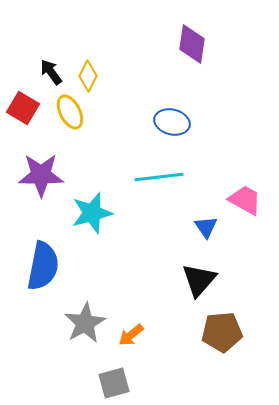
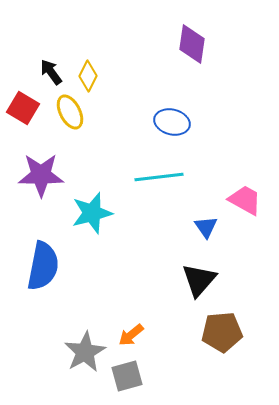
gray star: moved 29 px down
gray square: moved 13 px right, 7 px up
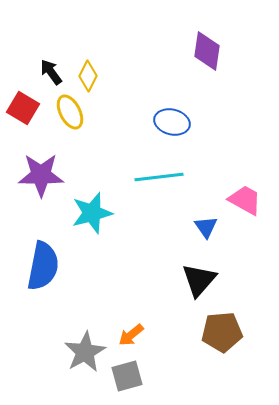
purple diamond: moved 15 px right, 7 px down
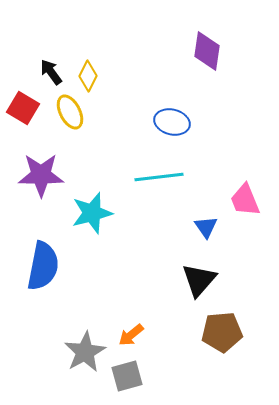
pink trapezoid: rotated 141 degrees counterclockwise
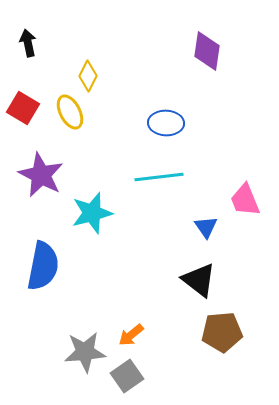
black arrow: moved 23 px left, 29 px up; rotated 24 degrees clockwise
blue ellipse: moved 6 px left, 1 px down; rotated 12 degrees counterclockwise
purple star: rotated 27 degrees clockwise
black triangle: rotated 33 degrees counterclockwise
gray star: rotated 24 degrees clockwise
gray square: rotated 20 degrees counterclockwise
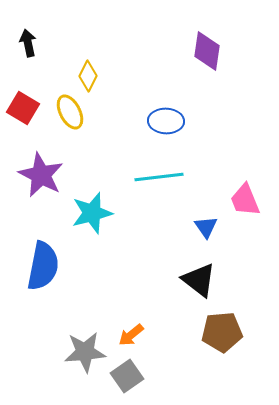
blue ellipse: moved 2 px up
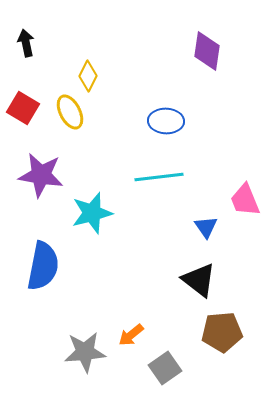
black arrow: moved 2 px left
purple star: rotated 18 degrees counterclockwise
gray square: moved 38 px right, 8 px up
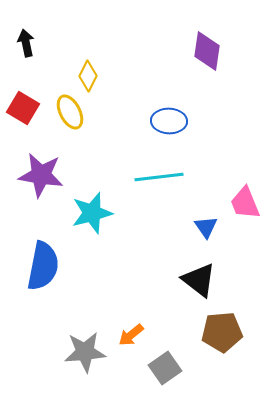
blue ellipse: moved 3 px right
pink trapezoid: moved 3 px down
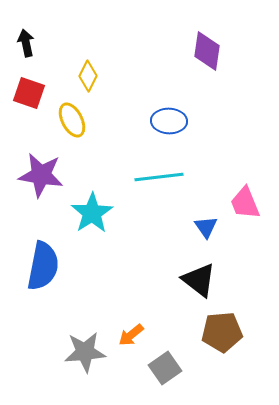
red square: moved 6 px right, 15 px up; rotated 12 degrees counterclockwise
yellow ellipse: moved 2 px right, 8 px down
cyan star: rotated 18 degrees counterclockwise
